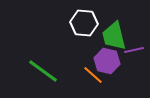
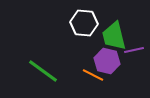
orange line: rotated 15 degrees counterclockwise
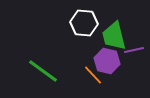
orange line: rotated 20 degrees clockwise
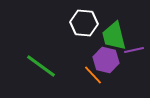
purple hexagon: moved 1 px left, 1 px up
green line: moved 2 px left, 5 px up
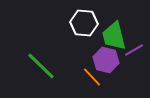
purple line: rotated 18 degrees counterclockwise
green line: rotated 8 degrees clockwise
orange line: moved 1 px left, 2 px down
